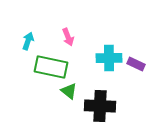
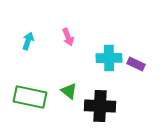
green rectangle: moved 21 px left, 30 px down
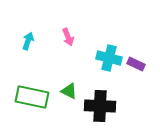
cyan cross: rotated 15 degrees clockwise
green triangle: rotated 12 degrees counterclockwise
green rectangle: moved 2 px right
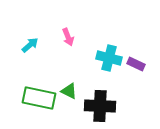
cyan arrow: moved 2 px right, 4 px down; rotated 30 degrees clockwise
green rectangle: moved 7 px right, 1 px down
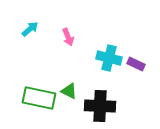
cyan arrow: moved 16 px up
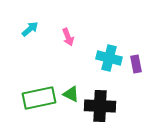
purple rectangle: rotated 54 degrees clockwise
green triangle: moved 2 px right, 3 px down
green rectangle: rotated 24 degrees counterclockwise
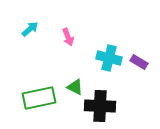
purple rectangle: moved 3 px right, 2 px up; rotated 48 degrees counterclockwise
green triangle: moved 4 px right, 7 px up
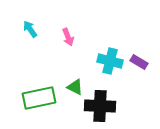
cyan arrow: rotated 84 degrees counterclockwise
cyan cross: moved 1 px right, 3 px down
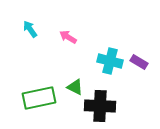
pink arrow: rotated 144 degrees clockwise
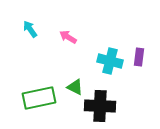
purple rectangle: moved 5 px up; rotated 66 degrees clockwise
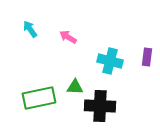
purple rectangle: moved 8 px right
green triangle: rotated 24 degrees counterclockwise
